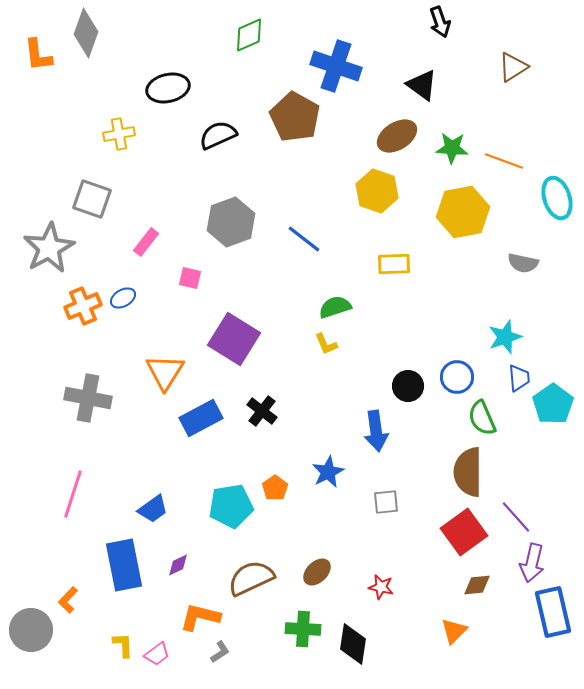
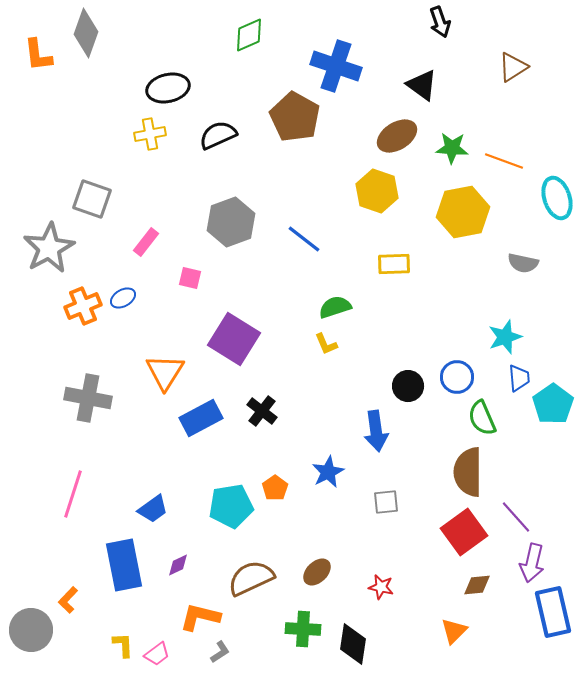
yellow cross at (119, 134): moved 31 px right
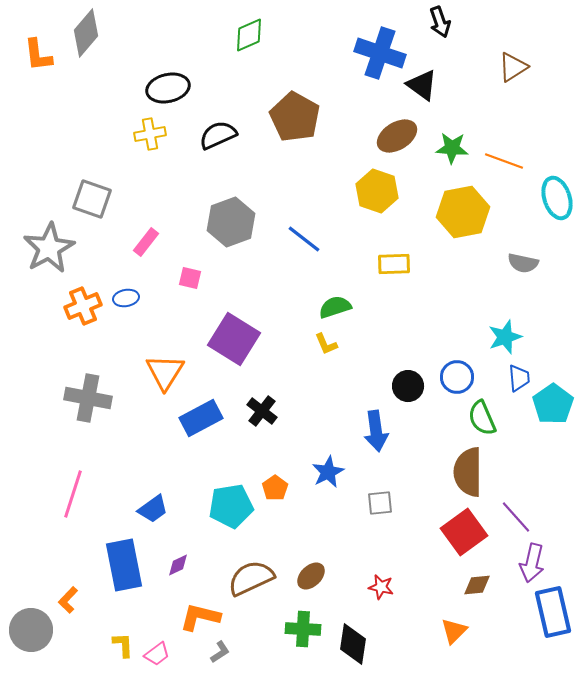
gray diamond at (86, 33): rotated 21 degrees clockwise
blue cross at (336, 66): moved 44 px right, 13 px up
blue ellipse at (123, 298): moved 3 px right; rotated 20 degrees clockwise
gray square at (386, 502): moved 6 px left, 1 px down
brown ellipse at (317, 572): moved 6 px left, 4 px down
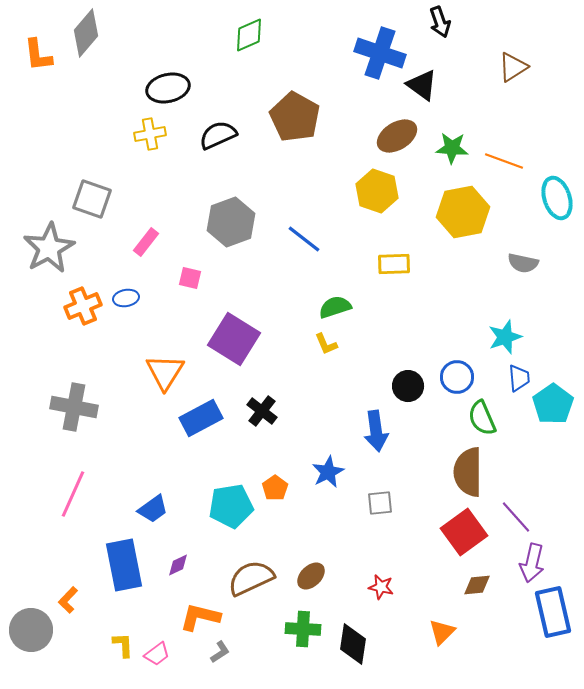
gray cross at (88, 398): moved 14 px left, 9 px down
pink line at (73, 494): rotated 6 degrees clockwise
orange triangle at (454, 631): moved 12 px left, 1 px down
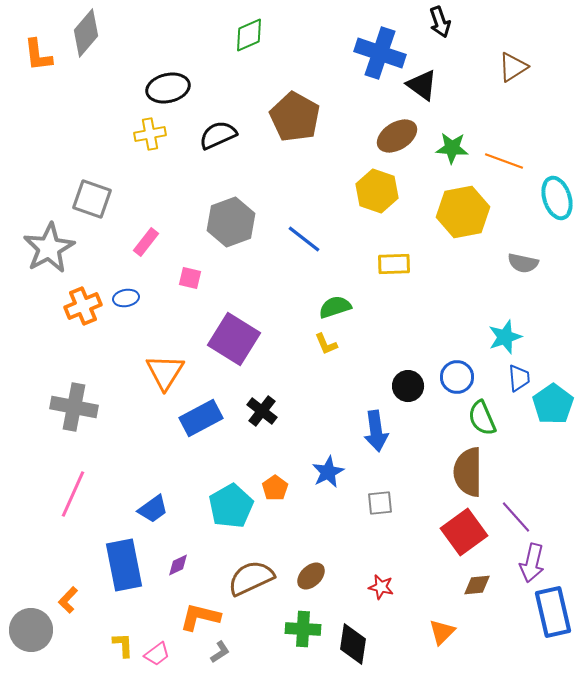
cyan pentagon at (231, 506): rotated 21 degrees counterclockwise
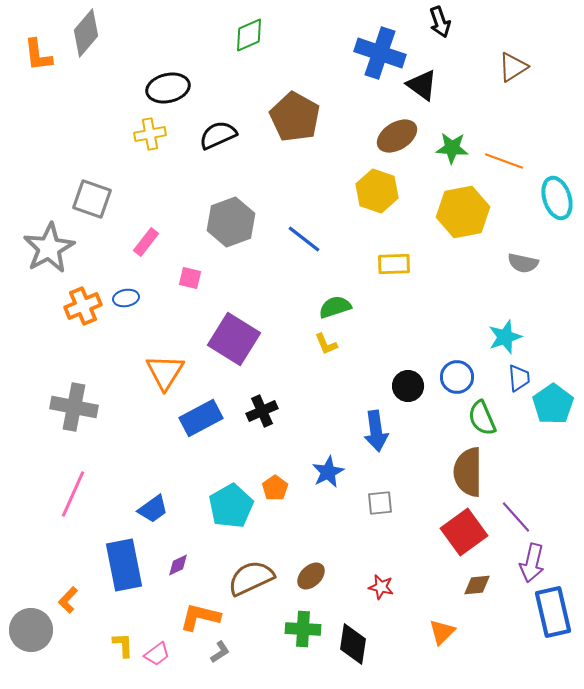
black cross at (262, 411): rotated 28 degrees clockwise
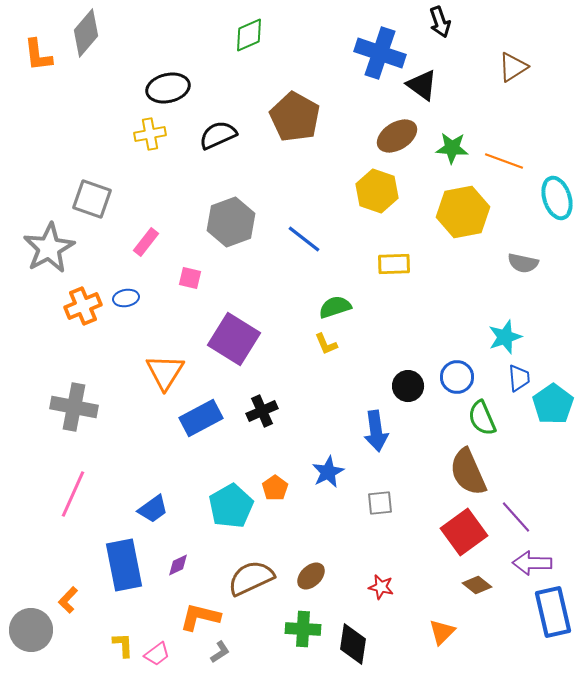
brown semicircle at (468, 472): rotated 24 degrees counterclockwise
purple arrow at (532, 563): rotated 78 degrees clockwise
brown diamond at (477, 585): rotated 44 degrees clockwise
